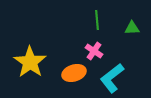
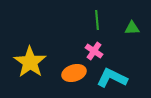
cyan L-shape: rotated 64 degrees clockwise
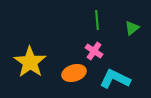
green triangle: rotated 35 degrees counterclockwise
cyan L-shape: moved 3 px right, 1 px down
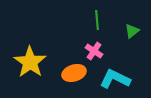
green triangle: moved 3 px down
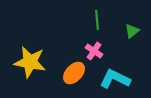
yellow star: rotated 24 degrees counterclockwise
orange ellipse: rotated 30 degrees counterclockwise
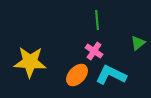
green triangle: moved 6 px right, 12 px down
yellow star: rotated 8 degrees counterclockwise
orange ellipse: moved 3 px right, 2 px down
cyan L-shape: moved 4 px left, 4 px up
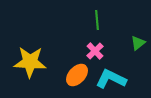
pink cross: moved 1 px right; rotated 12 degrees clockwise
cyan L-shape: moved 4 px down
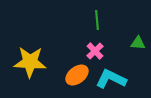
green triangle: rotated 42 degrees clockwise
orange ellipse: rotated 10 degrees clockwise
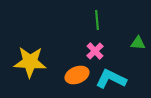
orange ellipse: rotated 15 degrees clockwise
